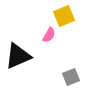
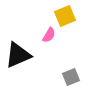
yellow square: moved 1 px right
black triangle: moved 1 px up
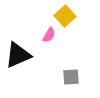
yellow square: rotated 20 degrees counterclockwise
gray square: rotated 18 degrees clockwise
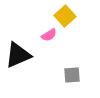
pink semicircle: rotated 28 degrees clockwise
gray square: moved 1 px right, 2 px up
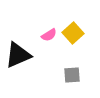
yellow square: moved 8 px right, 17 px down
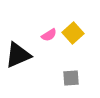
gray square: moved 1 px left, 3 px down
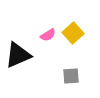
pink semicircle: moved 1 px left
gray square: moved 2 px up
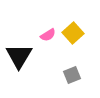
black triangle: moved 1 px right, 1 px down; rotated 36 degrees counterclockwise
gray square: moved 1 px right, 1 px up; rotated 18 degrees counterclockwise
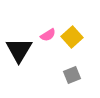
yellow square: moved 1 px left, 4 px down
black triangle: moved 6 px up
